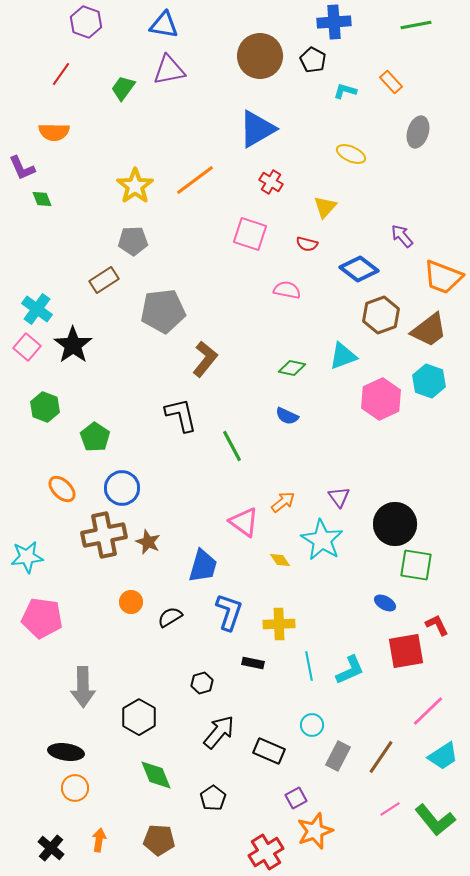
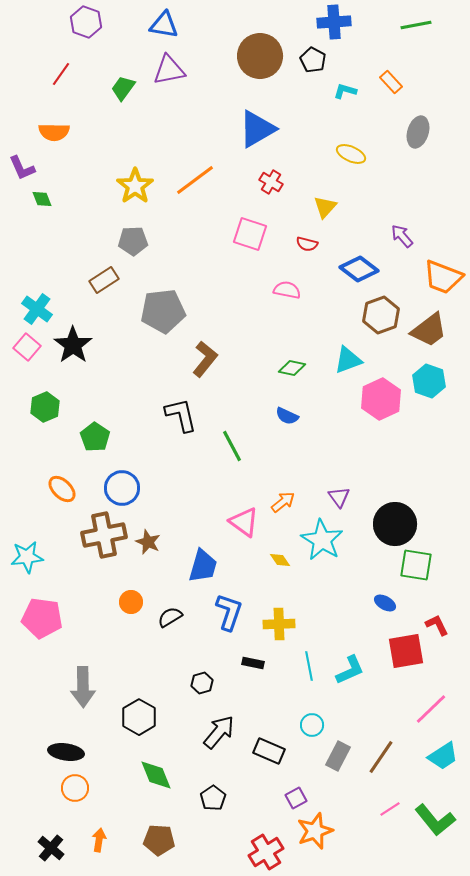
cyan triangle at (343, 356): moved 5 px right, 4 px down
green hexagon at (45, 407): rotated 16 degrees clockwise
pink line at (428, 711): moved 3 px right, 2 px up
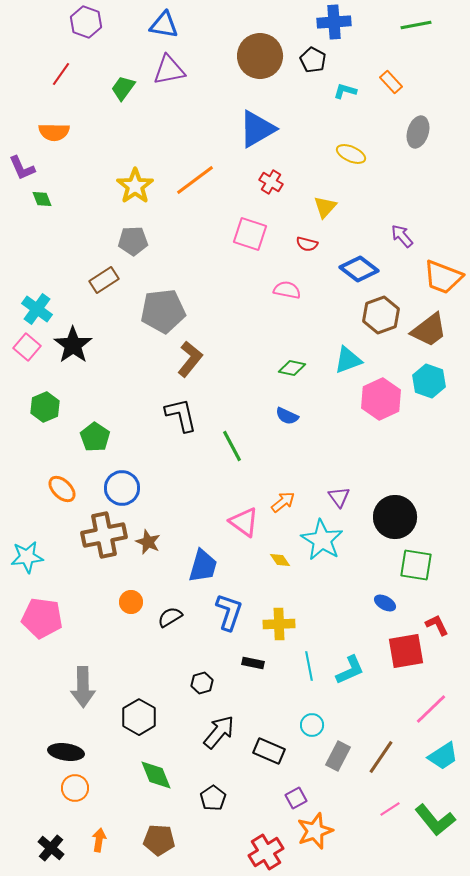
brown L-shape at (205, 359): moved 15 px left
black circle at (395, 524): moved 7 px up
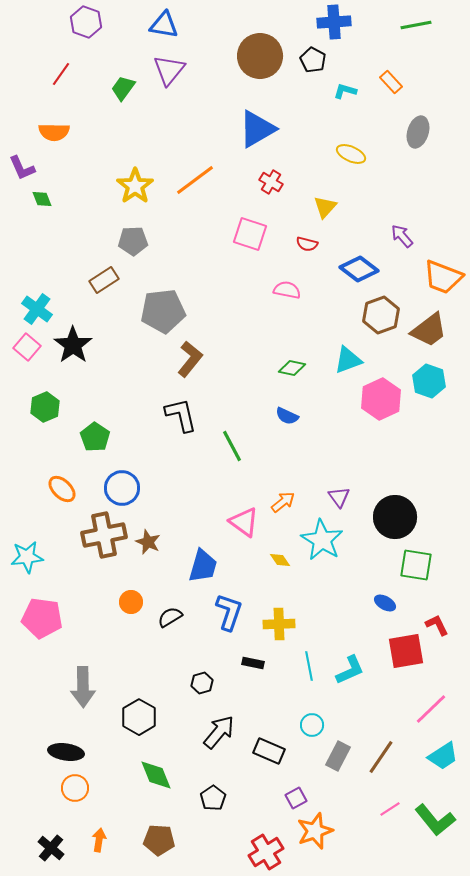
purple triangle at (169, 70): rotated 40 degrees counterclockwise
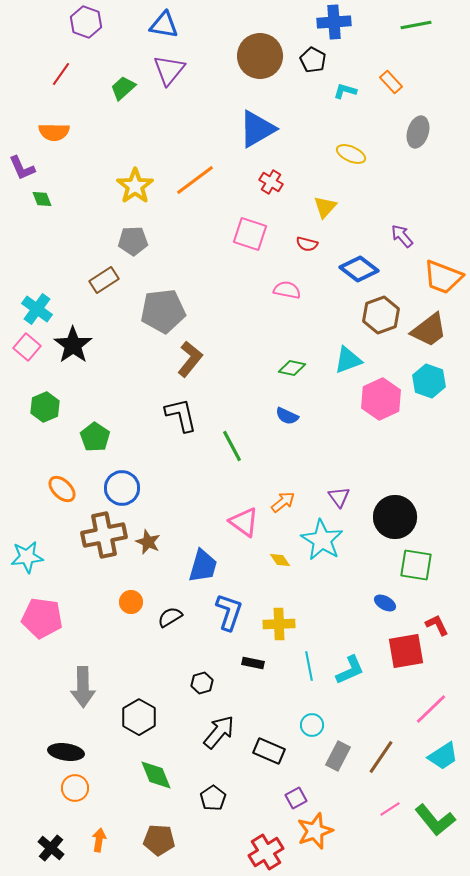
green trapezoid at (123, 88): rotated 12 degrees clockwise
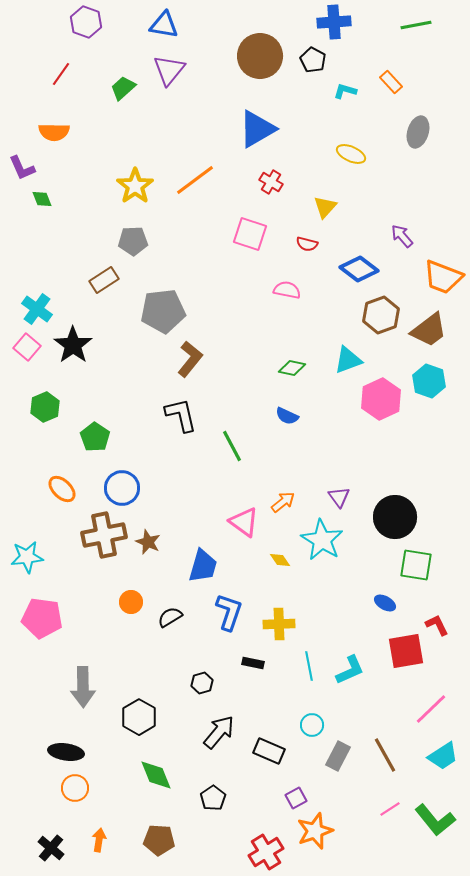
brown line at (381, 757): moved 4 px right, 2 px up; rotated 63 degrees counterclockwise
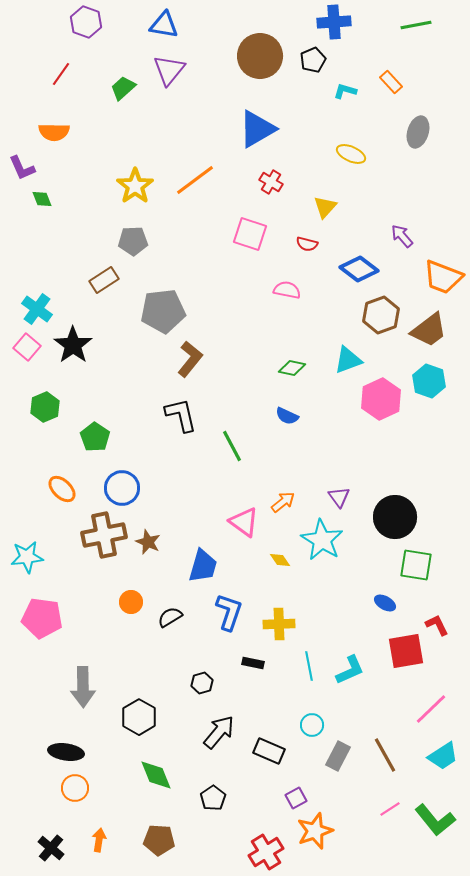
black pentagon at (313, 60): rotated 20 degrees clockwise
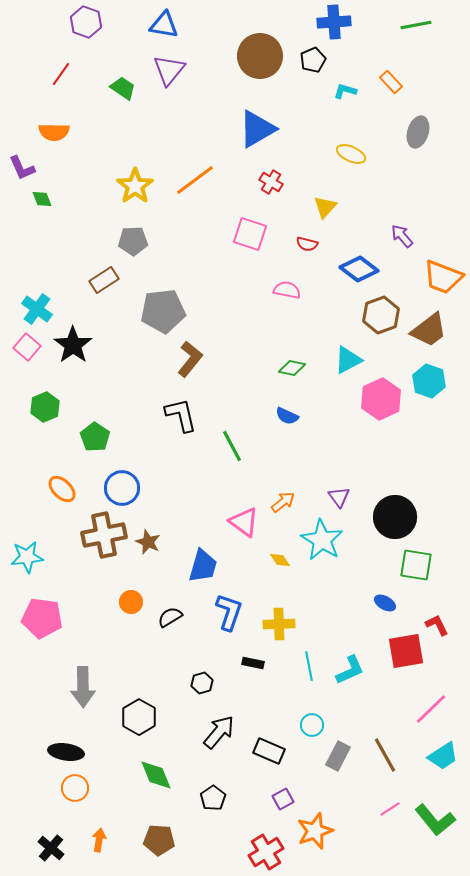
green trapezoid at (123, 88): rotated 76 degrees clockwise
cyan triangle at (348, 360): rotated 8 degrees counterclockwise
purple square at (296, 798): moved 13 px left, 1 px down
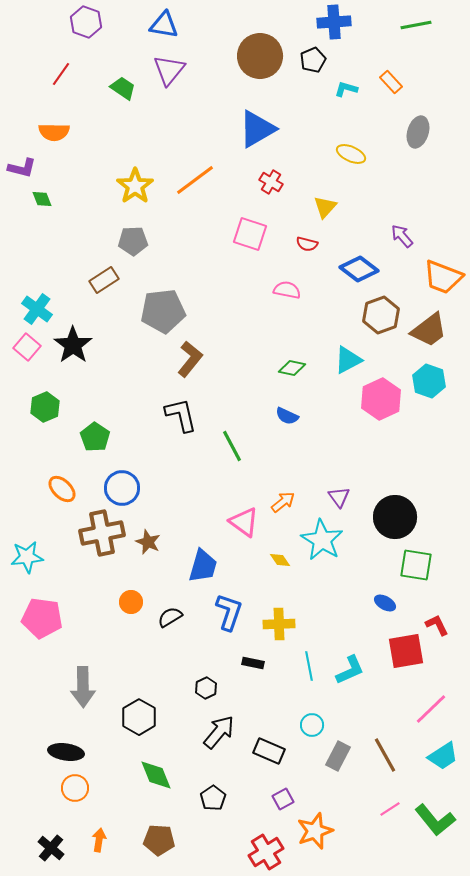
cyan L-shape at (345, 91): moved 1 px right, 2 px up
purple L-shape at (22, 168): rotated 52 degrees counterclockwise
brown cross at (104, 535): moved 2 px left, 2 px up
black hexagon at (202, 683): moved 4 px right, 5 px down; rotated 10 degrees counterclockwise
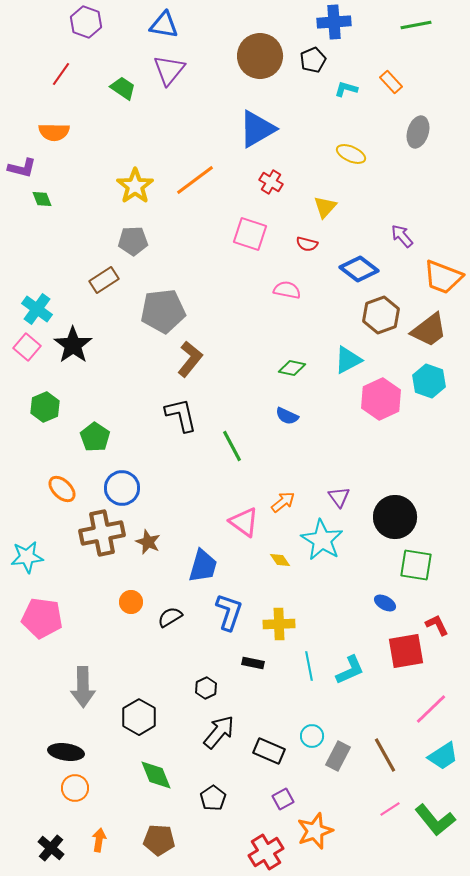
cyan circle at (312, 725): moved 11 px down
